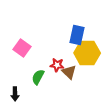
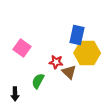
red star: moved 1 px left, 3 px up
green semicircle: moved 4 px down
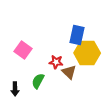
pink square: moved 1 px right, 2 px down
black arrow: moved 5 px up
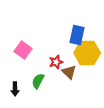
red star: rotated 24 degrees counterclockwise
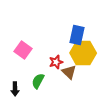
yellow hexagon: moved 4 px left
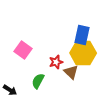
blue rectangle: moved 5 px right
brown triangle: moved 2 px right
black arrow: moved 5 px left, 1 px down; rotated 56 degrees counterclockwise
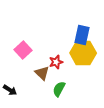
pink square: rotated 12 degrees clockwise
brown triangle: moved 29 px left, 1 px down
green semicircle: moved 21 px right, 8 px down
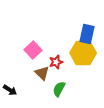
blue rectangle: moved 5 px right, 1 px up
pink square: moved 10 px right
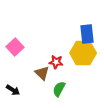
blue rectangle: rotated 18 degrees counterclockwise
pink square: moved 18 px left, 3 px up
red star: rotated 24 degrees clockwise
black arrow: moved 3 px right
